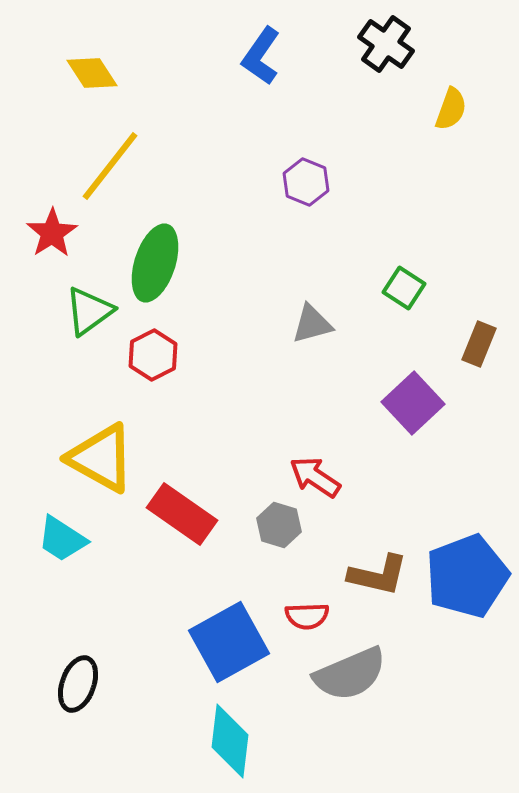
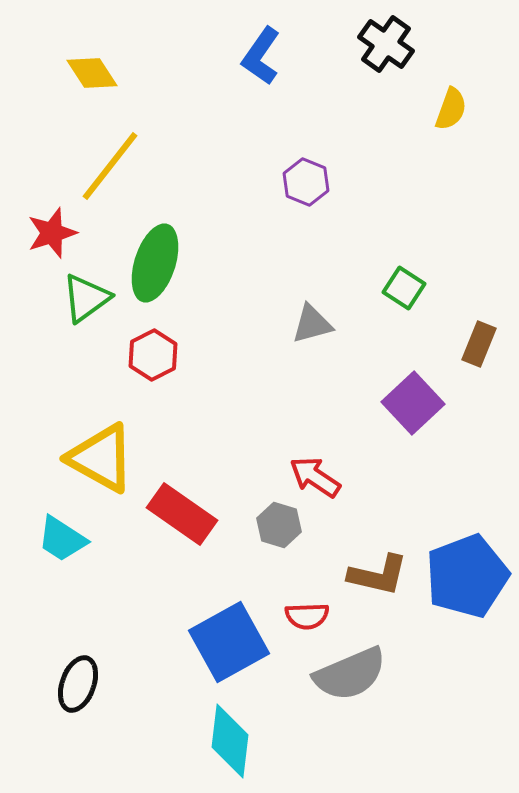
red star: rotated 15 degrees clockwise
green triangle: moved 3 px left, 13 px up
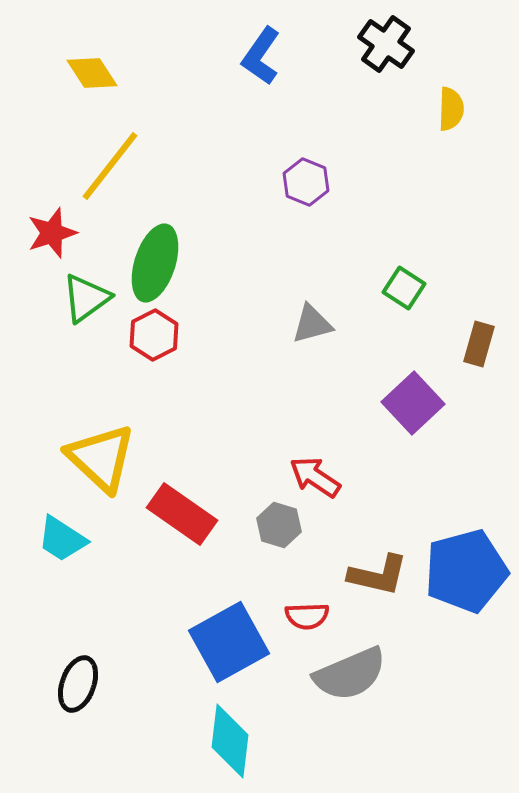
yellow semicircle: rotated 18 degrees counterclockwise
brown rectangle: rotated 6 degrees counterclockwise
red hexagon: moved 1 px right, 20 px up
yellow triangle: rotated 14 degrees clockwise
blue pentagon: moved 1 px left, 5 px up; rotated 6 degrees clockwise
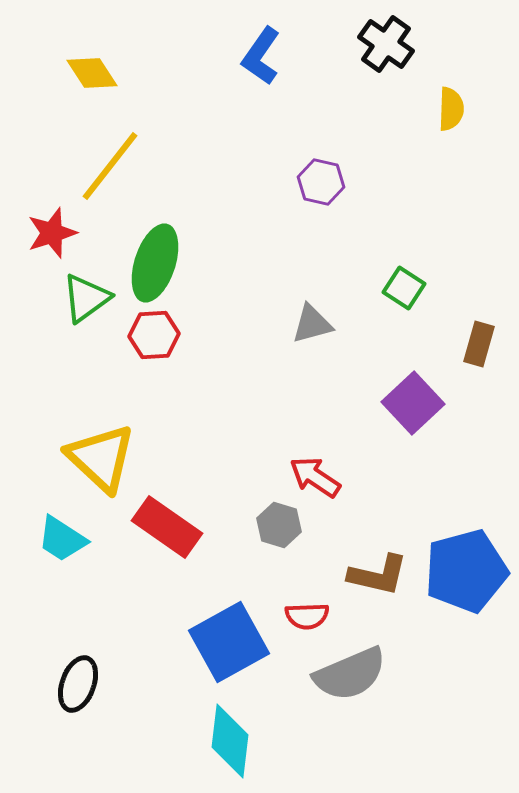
purple hexagon: moved 15 px right; rotated 9 degrees counterclockwise
red hexagon: rotated 24 degrees clockwise
red rectangle: moved 15 px left, 13 px down
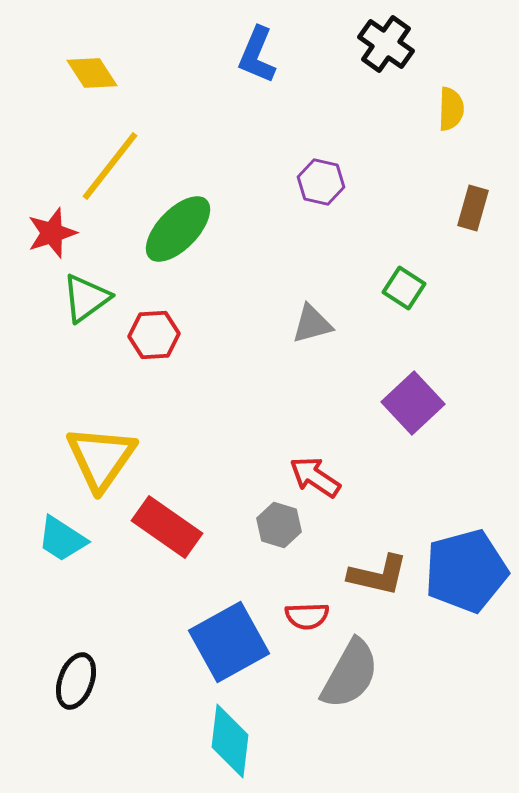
blue L-shape: moved 4 px left, 1 px up; rotated 12 degrees counterclockwise
green ellipse: moved 23 px right, 34 px up; rotated 26 degrees clockwise
brown rectangle: moved 6 px left, 136 px up
yellow triangle: rotated 22 degrees clockwise
gray semicircle: rotated 38 degrees counterclockwise
black ellipse: moved 2 px left, 3 px up
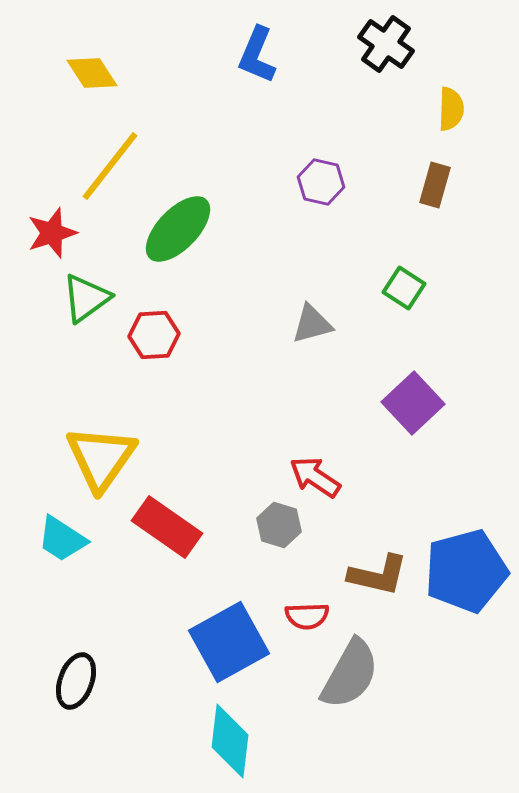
brown rectangle: moved 38 px left, 23 px up
